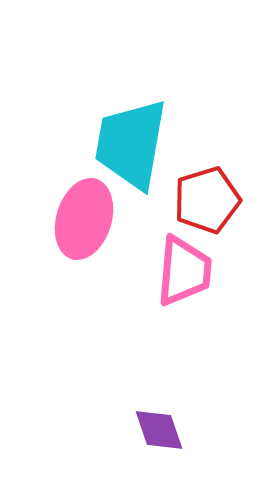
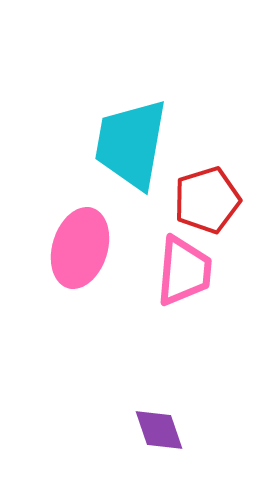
pink ellipse: moved 4 px left, 29 px down
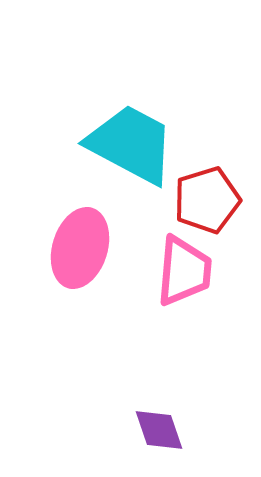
cyan trapezoid: rotated 108 degrees clockwise
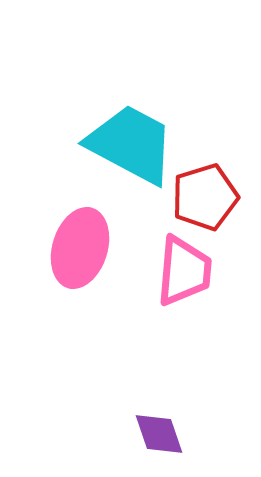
red pentagon: moved 2 px left, 3 px up
purple diamond: moved 4 px down
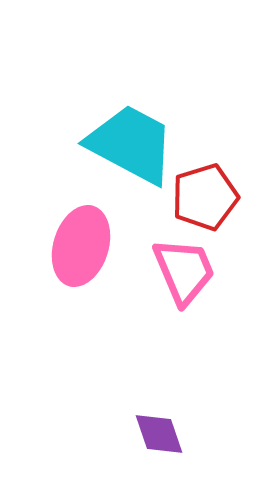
pink ellipse: moved 1 px right, 2 px up
pink trapezoid: rotated 28 degrees counterclockwise
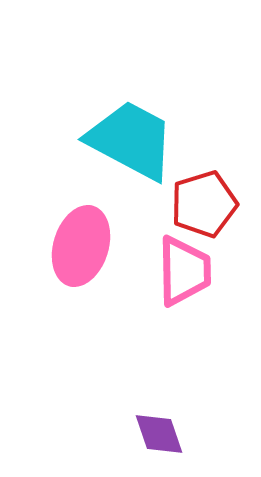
cyan trapezoid: moved 4 px up
red pentagon: moved 1 px left, 7 px down
pink trapezoid: rotated 22 degrees clockwise
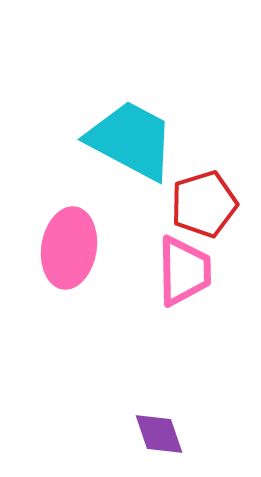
pink ellipse: moved 12 px left, 2 px down; rotated 8 degrees counterclockwise
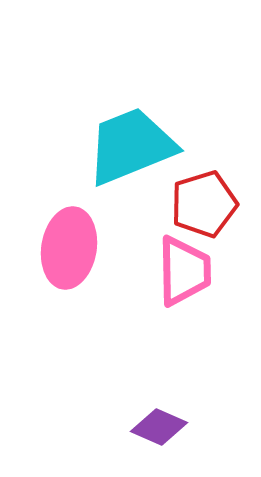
cyan trapezoid: moved 6 px down; rotated 50 degrees counterclockwise
purple diamond: moved 7 px up; rotated 48 degrees counterclockwise
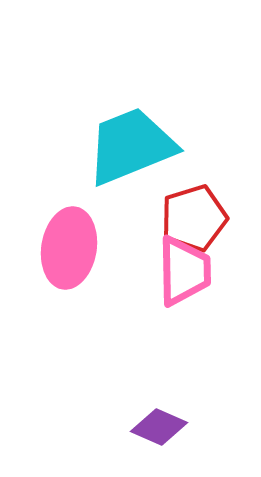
red pentagon: moved 10 px left, 14 px down
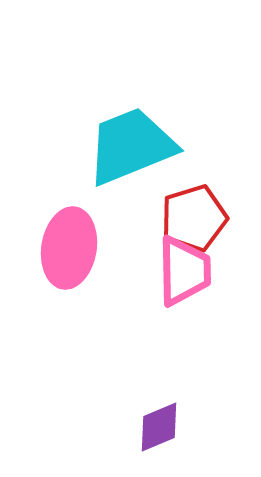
purple diamond: rotated 46 degrees counterclockwise
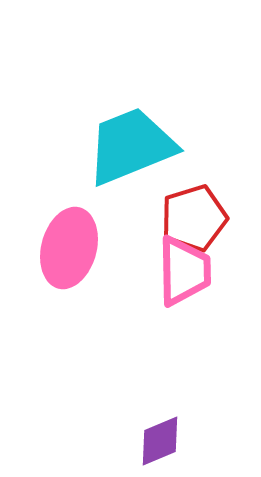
pink ellipse: rotated 6 degrees clockwise
purple diamond: moved 1 px right, 14 px down
